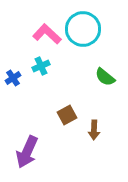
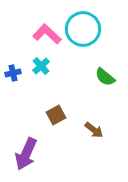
cyan cross: rotated 18 degrees counterclockwise
blue cross: moved 5 px up; rotated 21 degrees clockwise
brown square: moved 11 px left
brown arrow: rotated 54 degrees counterclockwise
purple arrow: moved 1 px left, 2 px down
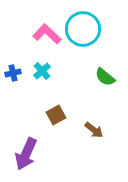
cyan cross: moved 1 px right, 5 px down
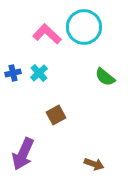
cyan circle: moved 1 px right, 2 px up
cyan cross: moved 3 px left, 2 px down
brown arrow: moved 34 px down; rotated 18 degrees counterclockwise
purple arrow: moved 3 px left
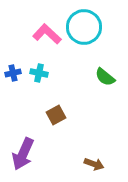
cyan cross: rotated 36 degrees counterclockwise
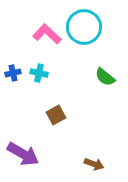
purple arrow: rotated 84 degrees counterclockwise
